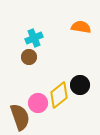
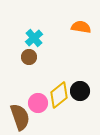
cyan cross: rotated 18 degrees counterclockwise
black circle: moved 6 px down
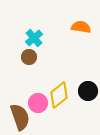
black circle: moved 8 px right
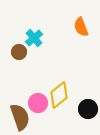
orange semicircle: rotated 120 degrees counterclockwise
brown circle: moved 10 px left, 5 px up
black circle: moved 18 px down
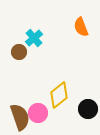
pink circle: moved 10 px down
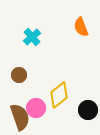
cyan cross: moved 2 px left, 1 px up
brown circle: moved 23 px down
black circle: moved 1 px down
pink circle: moved 2 px left, 5 px up
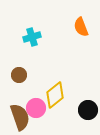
cyan cross: rotated 24 degrees clockwise
yellow diamond: moved 4 px left
